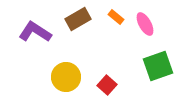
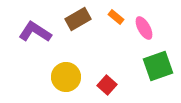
pink ellipse: moved 1 px left, 4 px down
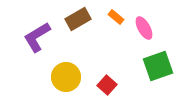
purple L-shape: moved 2 px right, 5 px down; rotated 64 degrees counterclockwise
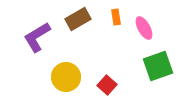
orange rectangle: rotated 42 degrees clockwise
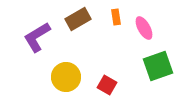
red square: rotated 12 degrees counterclockwise
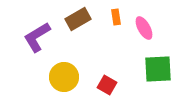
green square: moved 3 px down; rotated 16 degrees clockwise
yellow circle: moved 2 px left
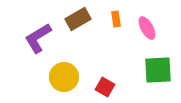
orange rectangle: moved 2 px down
pink ellipse: moved 3 px right
purple L-shape: moved 1 px right, 1 px down
green square: moved 1 px down
red square: moved 2 px left, 2 px down
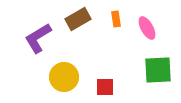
red square: rotated 30 degrees counterclockwise
